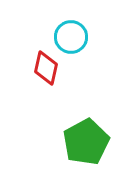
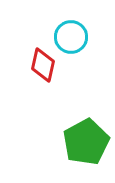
red diamond: moved 3 px left, 3 px up
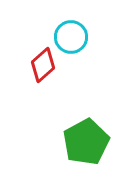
red diamond: rotated 36 degrees clockwise
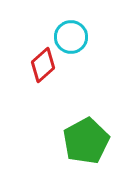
green pentagon: moved 1 px up
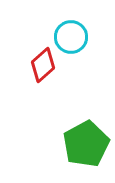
green pentagon: moved 3 px down
